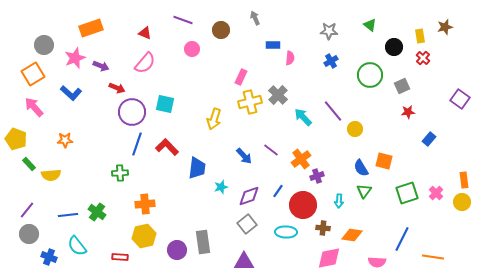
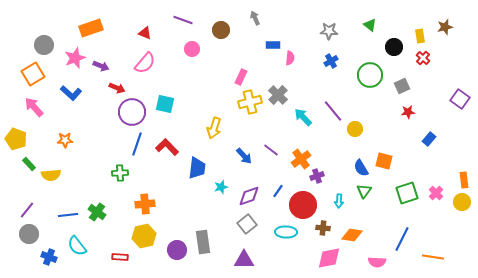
yellow arrow at (214, 119): moved 9 px down
purple triangle at (244, 262): moved 2 px up
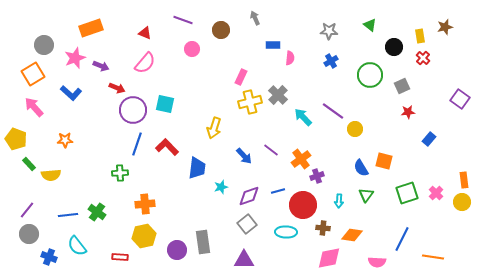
purple line at (333, 111): rotated 15 degrees counterclockwise
purple circle at (132, 112): moved 1 px right, 2 px up
blue line at (278, 191): rotated 40 degrees clockwise
green triangle at (364, 191): moved 2 px right, 4 px down
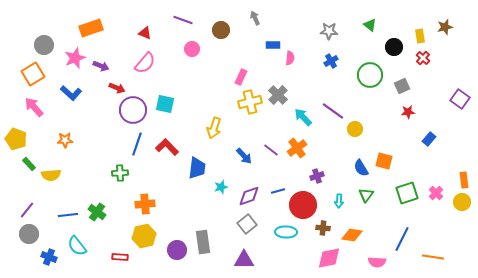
orange cross at (301, 159): moved 4 px left, 11 px up
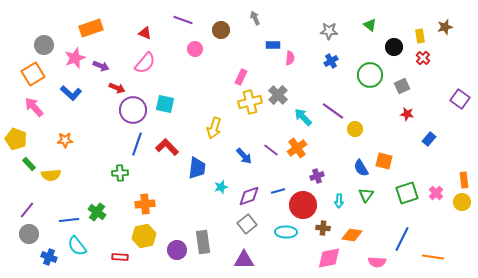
pink circle at (192, 49): moved 3 px right
red star at (408, 112): moved 1 px left, 2 px down; rotated 16 degrees clockwise
blue line at (68, 215): moved 1 px right, 5 px down
